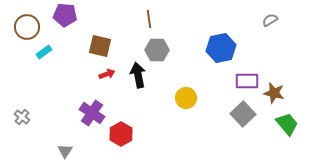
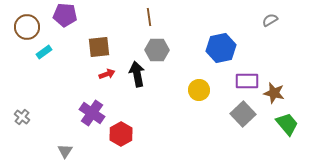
brown line: moved 2 px up
brown square: moved 1 px left, 1 px down; rotated 20 degrees counterclockwise
black arrow: moved 1 px left, 1 px up
yellow circle: moved 13 px right, 8 px up
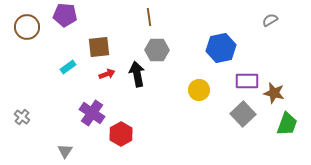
cyan rectangle: moved 24 px right, 15 px down
green trapezoid: rotated 60 degrees clockwise
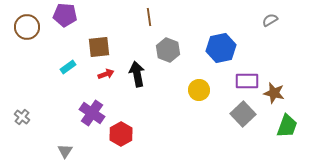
gray hexagon: moved 11 px right; rotated 20 degrees clockwise
red arrow: moved 1 px left
green trapezoid: moved 2 px down
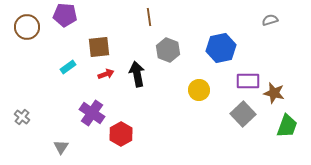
gray semicircle: rotated 14 degrees clockwise
purple rectangle: moved 1 px right
gray triangle: moved 4 px left, 4 px up
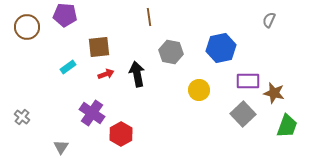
gray semicircle: moved 1 px left; rotated 49 degrees counterclockwise
gray hexagon: moved 3 px right, 2 px down; rotated 10 degrees counterclockwise
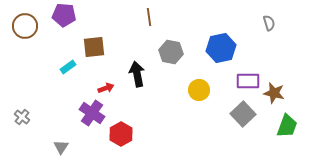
purple pentagon: moved 1 px left
gray semicircle: moved 3 px down; rotated 140 degrees clockwise
brown circle: moved 2 px left, 1 px up
brown square: moved 5 px left
red arrow: moved 14 px down
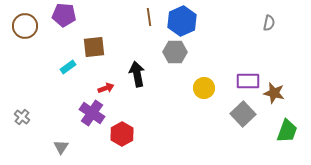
gray semicircle: rotated 28 degrees clockwise
blue hexagon: moved 39 px left, 27 px up; rotated 12 degrees counterclockwise
gray hexagon: moved 4 px right; rotated 10 degrees counterclockwise
yellow circle: moved 5 px right, 2 px up
green trapezoid: moved 5 px down
red hexagon: moved 1 px right
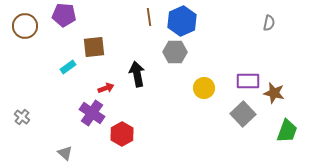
gray triangle: moved 4 px right, 6 px down; rotated 21 degrees counterclockwise
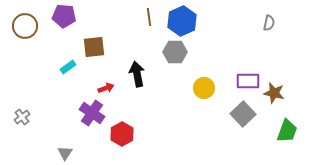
purple pentagon: moved 1 px down
gray cross: rotated 14 degrees clockwise
gray triangle: rotated 21 degrees clockwise
